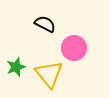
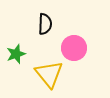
black semicircle: rotated 65 degrees clockwise
green star: moved 13 px up
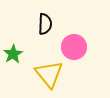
pink circle: moved 1 px up
green star: moved 3 px left; rotated 12 degrees counterclockwise
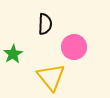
yellow triangle: moved 2 px right, 3 px down
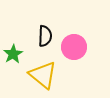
black semicircle: moved 12 px down
yellow triangle: moved 8 px left, 2 px up; rotated 12 degrees counterclockwise
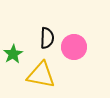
black semicircle: moved 2 px right, 2 px down
yellow triangle: moved 2 px left; rotated 28 degrees counterclockwise
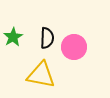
green star: moved 17 px up
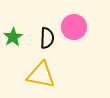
pink circle: moved 20 px up
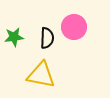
green star: moved 1 px right; rotated 24 degrees clockwise
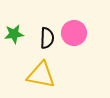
pink circle: moved 6 px down
green star: moved 3 px up
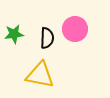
pink circle: moved 1 px right, 4 px up
yellow triangle: moved 1 px left
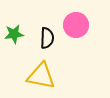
pink circle: moved 1 px right, 4 px up
yellow triangle: moved 1 px right, 1 px down
